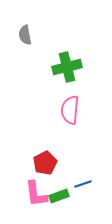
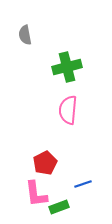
pink semicircle: moved 2 px left
green rectangle: moved 11 px down
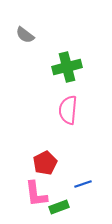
gray semicircle: rotated 42 degrees counterclockwise
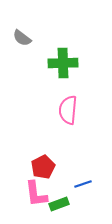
gray semicircle: moved 3 px left, 3 px down
green cross: moved 4 px left, 4 px up; rotated 12 degrees clockwise
red pentagon: moved 2 px left, 4 px down
green rectangle: moved 3 px up
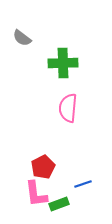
pink semicircle: moved 2 px up
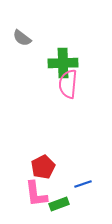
pink semicircle: moved 24 px up
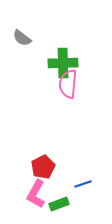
pink L-shape: rotated 36 degrees clockwise
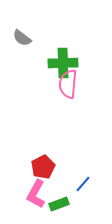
blue line: rotated 30 degrees counterclockwise
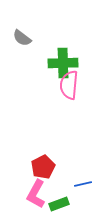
pink semicircle: moved 1 px right, 1 px down
blue line: rotated 36 degrees clockwise
